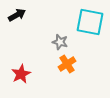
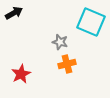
black arrow: moved 3 px left, 2 px up
cyan square: moved 1 px right; rotated 12 degrees clockwise
orange cross: rotated 18 degrees clockwise
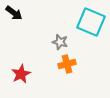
black arrow: rotated 66 degrees clockwise
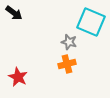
gray star: moved 9 px right
red star: moved 3 px left, 3 px down; rotated 18 degrees counterclockwise
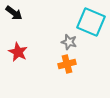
red star: moved 25 px up
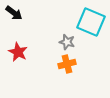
gray star: moved 2 px left
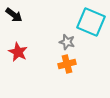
black arrow: moved 2 px down
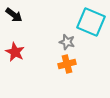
red star: moved 3 px left
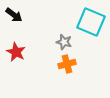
gray star: moved 3 px left
red star: moved 1 px right
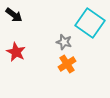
cyan square: moved 1 px left, 1 px down; rotated 12 degrees clockwise
orange cross: rotated 18 degrees counterclockwise
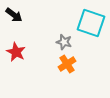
cyan square: moved 1 px right; rotated 16 degrees counterclockwise
